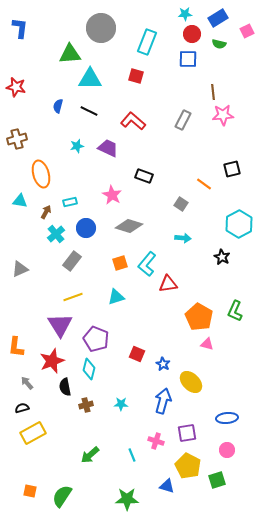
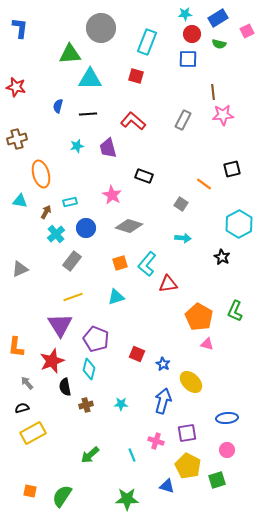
black line at (89, 111): moved 1 px left, 3 px down; rotated 30 degrees counterclockwise
purple trapezoid at (108, 148): rotated 130 degrees counterclockwise
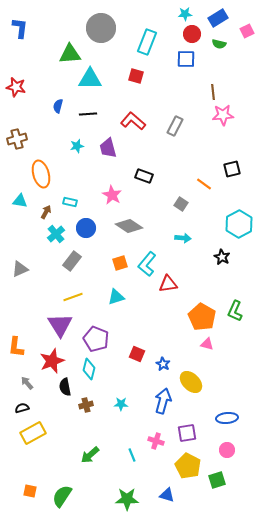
blue square at (188, 59): moved 2 px left
gray rectangle at (183, 120): moved 8 px left, 6 px down
cyan rectangle at (70, 202): rotated 24 degrees clockwise
gray diamond at (129, 226): rotated 16 degrees clockwise
orange pentagon at (199, 317): moved 3 px right
blue triangle at (167, 486): moved 9 px down
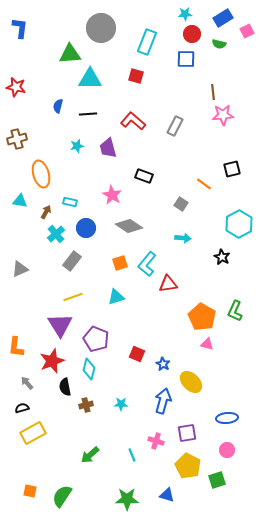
blue rectangle at (218, 18): moved 5 px right
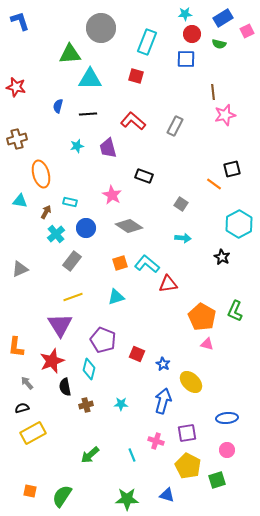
blue L-shape at (20, 28): moved 7 px up; rotated 25 degrees counterclockwise
pink star at (223, 115): moved 2 px right; rotated 10 degrees counterclockwise
orange line at (204, 184): moved 10 px right
cyan L-shape at (147, 264): rotated 90 degrees clockwise
purple pentagon at (96, 339): moved 7 px right, 1 px down
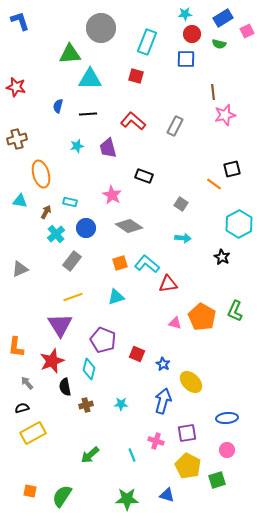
pink triangle at (207, 344): moved 32 px left, 21 px up
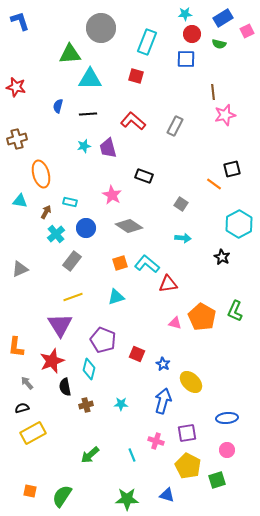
cyan star at (77, 146): moved 7 px right
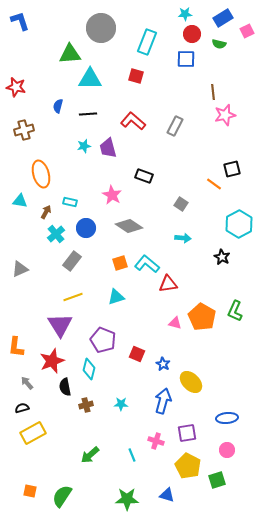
brown cross at (17, 139): moved 7 px right, 9 px up
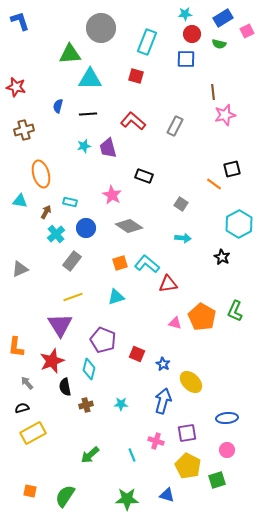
green semicircle at (62, 496): moved 3 px right
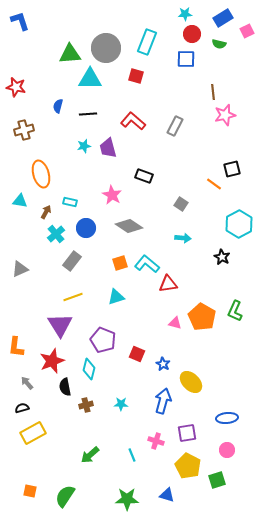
gray circle at (101, 28): moved 5 px right, 20 px down
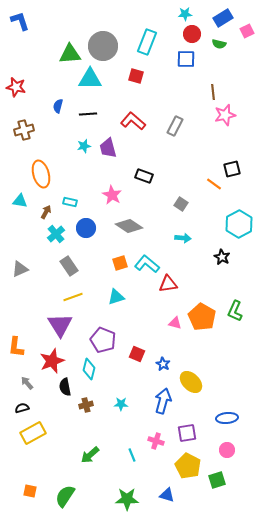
gray circle at (106, 48): moved 3 px left, 2 px up
gray rectangle at (72, 261): moved 3 px left, 5 px down; rotated 72 degrees counterclockwise
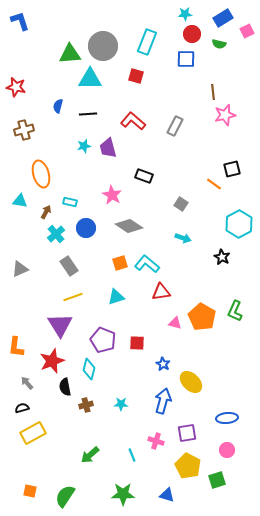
cyan arrow at (183, 238): rotated 14 degrees clockwise
red triangle at (168, 284): moved 7 px left, 8 px down
red square at (137, 354): moved 11 px up; rotated 21 degrees counterclockwise
green star at (127, 499): moved 4 px left, 5 px up
